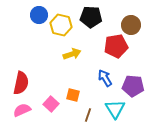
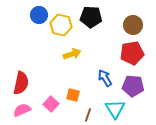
brown circle: moved 2 px right
red pentagon: moved 16 px right, 7 px down
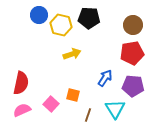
black pentagon: moved 2 px left, 1 px down
blue arrow: rotated 66 degrees clockwise
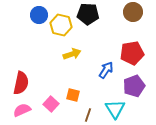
black pentagon: moved 1 px left, 4 px up
brown circle: moved 13 px up
blue arrow: moved 1 px right, 8 px up
purple pentagon: moved 1 px right; rotated 25 degrees counterclockwise
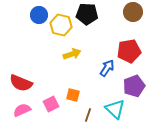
black pentagon: moved 1 px left
red pentagon: moved 3 px left, 2 px up
blue arrow: moved 1 px right, 2 px up
red semicircle: rotated 100 degrees clockwise
pink square: rotated 21 degrees clockwise
cyan triangle: rotated 15 degrees counterclockwise
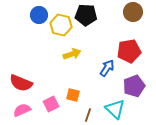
black pentagon: moved 1 px left, 1 px down
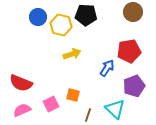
blue circle: moved 1 px left, 2 px down
